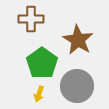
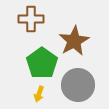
brown star: moved 4 px left, 1 px down; rotated 12 degrees clockwise
gray circle: moved 1 px right, 1 px up
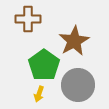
brown cross: moved 3 px left
green pentagon: moved 2 px right, 2 px down
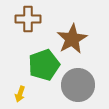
brown star: moved 2 px left, 2 px up
green pentagon: rotated 16 degrees clockwise
yellow arrow: moved 19 px left
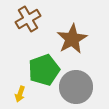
brown cross: rotated 30 degrees counterclockwise
green pentagon: moved 5 px down
gray circle: moved 2 px left, 2 px down
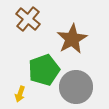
brown cross: rotated 20 degrees counterclockwise
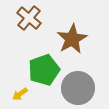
brown cross: moved 1 px right, 1 px up
gray circle: moved 2 px right, 1 px down
yellow arrow: rotated 35 degrees clockwise
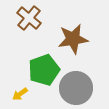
brown star: moved 1 px right; rotated 20 degrees clockwise
gray circle: moved 2 px left
